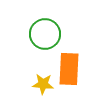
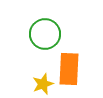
yellow star: rotated 25 degrees counterclockwise
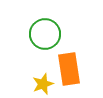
orange rectangle: rotated 12 degrees counterclockwise
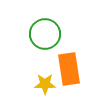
yellow star: moved 2 px right; rotated 20 degrees clockwise
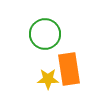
yellow star: moved 3 px right, 5 px up
